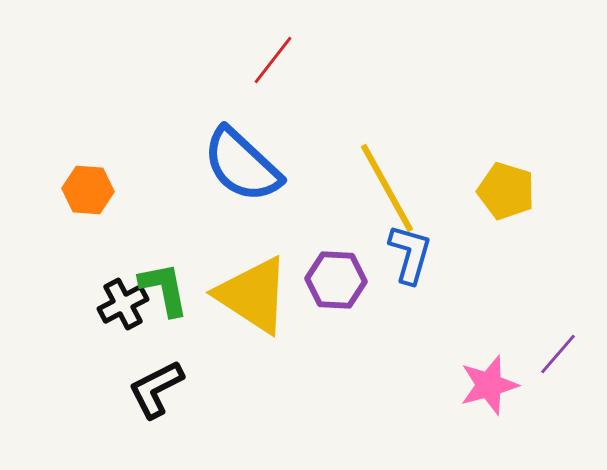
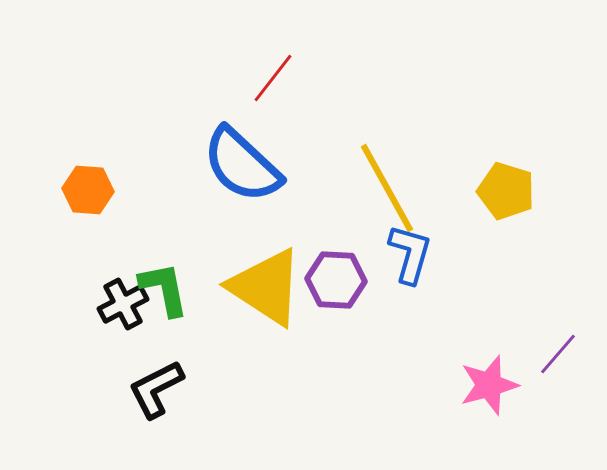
red line: moved 18 px down
yellow triangle: moved 13 px right, 8 px up
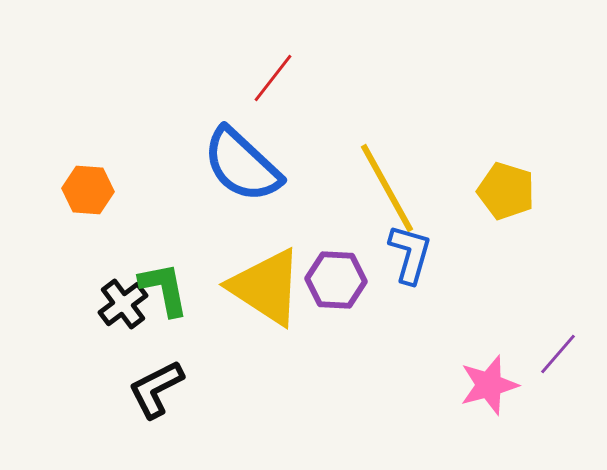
black cross: rotated 9 degrees counterclockwise
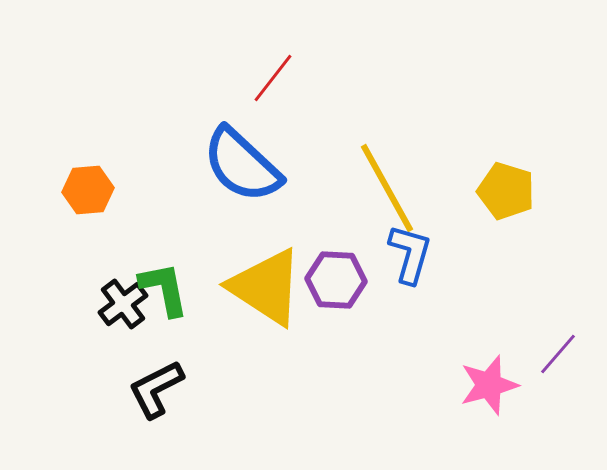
orange hexagon: rotated 9 degrees counterclockwise
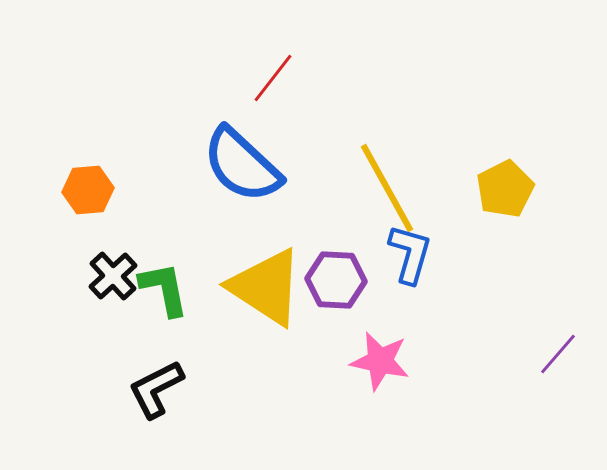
yellow pentagon: moved 1 px left, 2 px up; rotated 28 degrees clockwise
black cross: moved 10 px left, 28 px up; rotated 6 degrees counterclockwise
pink star: moved 109 px left, 24 px up; rotated 28 degrees clockwise
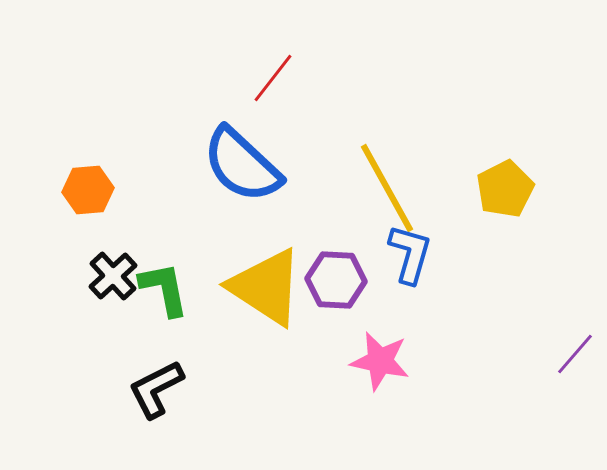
purple line: moved 17 px right
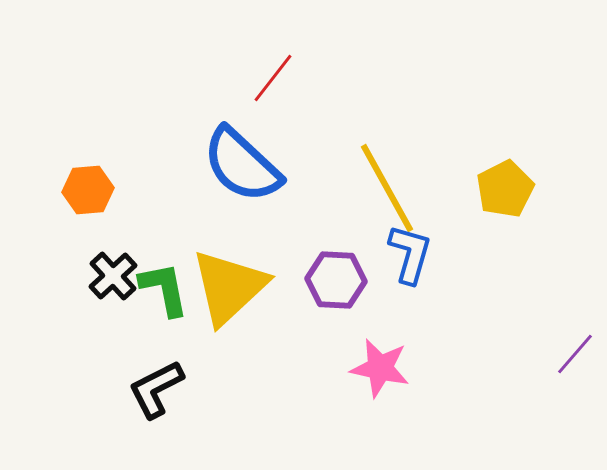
yellow triangle: moved 37 px left; rotated 44 degrees clockwise
pink star: moved 7 px down
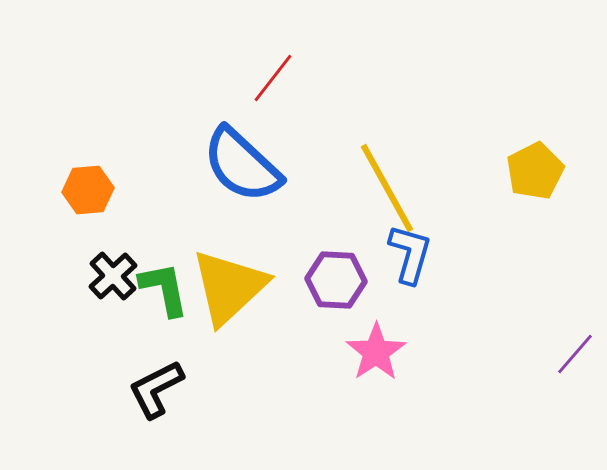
yellow pentagon: moved 30 px right, 18 px up
pink star: moved 4 px left, 16 px up; rotated 26 degrees clockwise
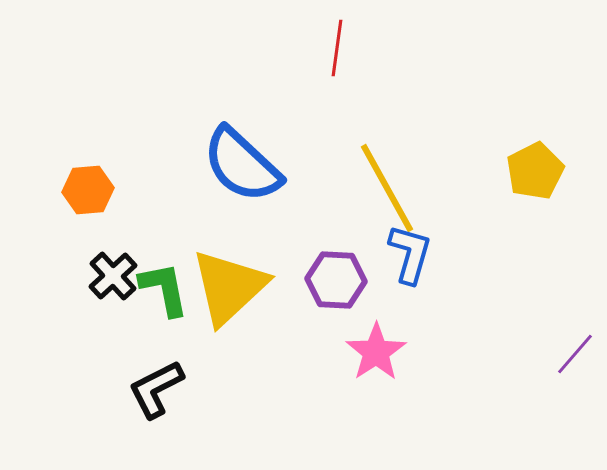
red line: moved 64 px right, 30 px up; rotated 30 degrees counterclockwise
